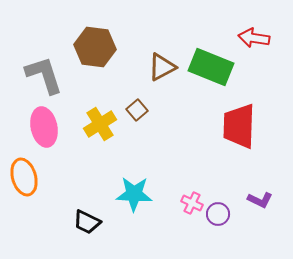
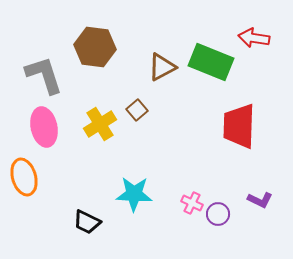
green rectangle: moved 5 px up
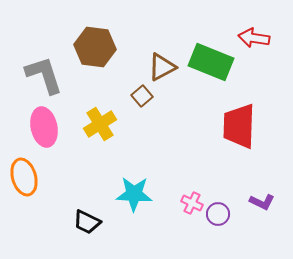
brown square: moved 5 px right, 14 px up
purple L-shape: moved 2 px right, 2 px down
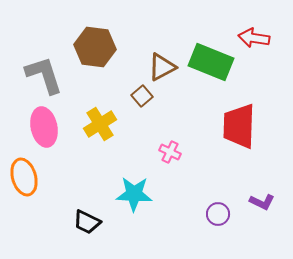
pink cross: moved 22 px left, 51 px up
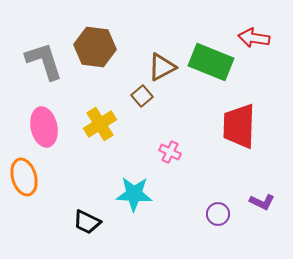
gray L-shape: moved 14 px up
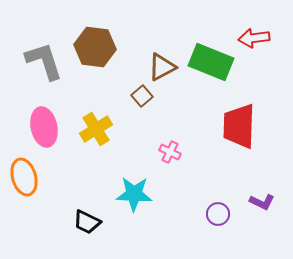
red arrow: rotated 16 degrees counterclockwise
yellow cross: moved 4 px left, 5 px down
